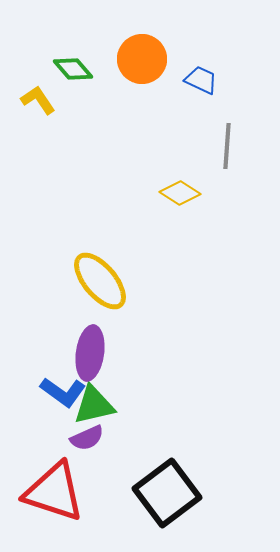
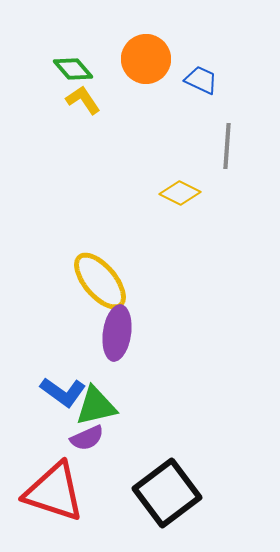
orange circle: moved 4 px right
yellow L-shape: moved 45 px right
yellow diamond: rotated 6 degrees counterclockwise
purple ellipse: moved 27 px right, 20 px up
green triangle: moved 2 px right, 1 px down
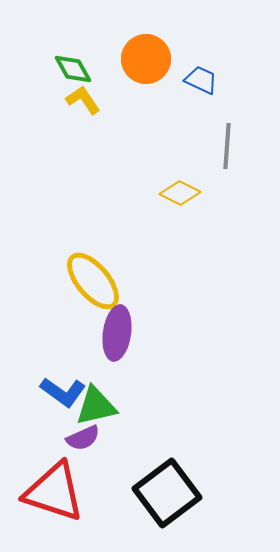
green diamond: rotated 12 degrees clockwise
yellow ellipse: moved 7 px left
purple semicircle: moved 4 px left
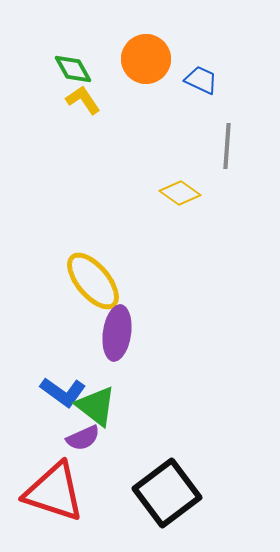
yellow diamond: rotated 9 degrees clockwise
green triangle: rotated 51 degrees clockwise
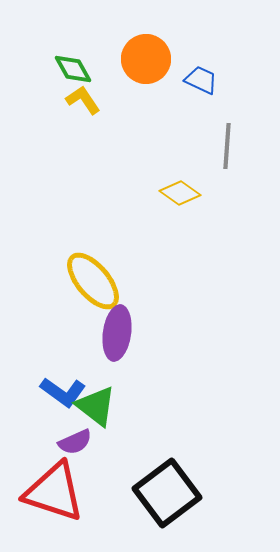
purple semicircle: moved 8 px left, 4 px down
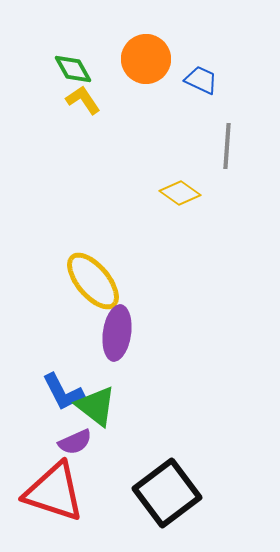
blue L-shape: rotated 27 degrees clockwise
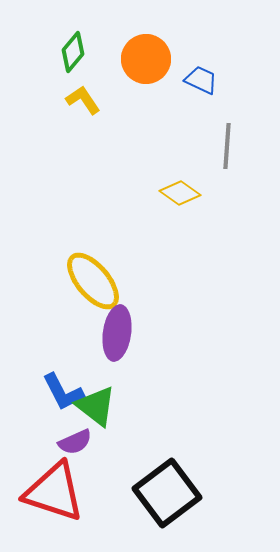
green diamond: moved 17 px up; rotated 69 degrees clockwise
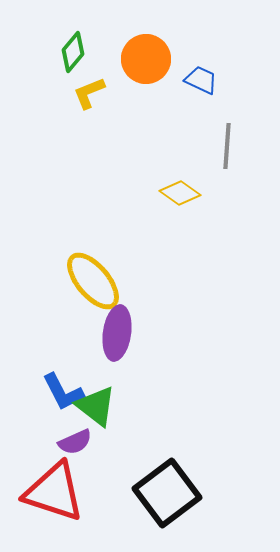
yellow L-shape: moved 6 px right, 7 px up; rotated 78 degrees counterclockwise
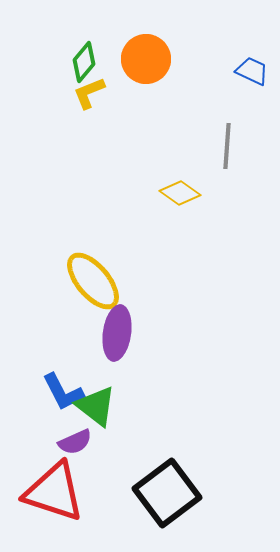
green diamond: moved 11 px right, 10 px down
blue trapezoid: moved 51 px right, 9 px up
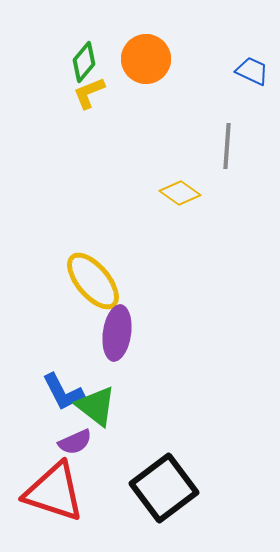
black square: moved 3 px left, 5 px up
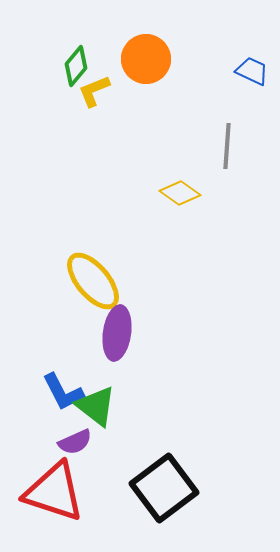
green diamond: moved 8 px left, 4 px down
yellow L-shape: moved 5 px right, 2 px up
